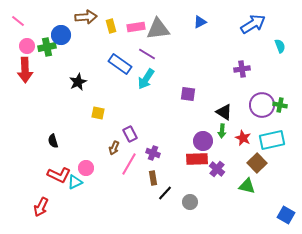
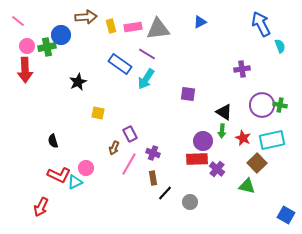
blue arrow at (253, 24): moved 8 px right; rotated 85 degrees counterclockwise
pink rectangle at (136, 27): moved 3 px left
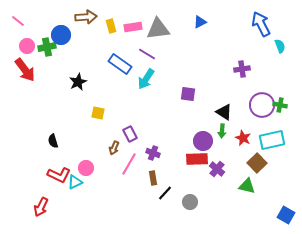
red arrow at (25, 70): rotated 35 degrees counterclockwise
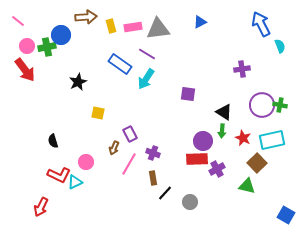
pink circle at (86, 168): moved 6 px up
purple cross at (217, 169): rotated 21 degrees clockwise
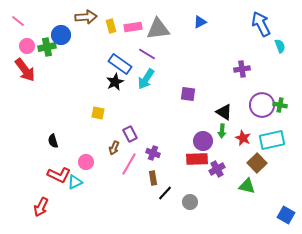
black star at (78, 82): moved 37 px right
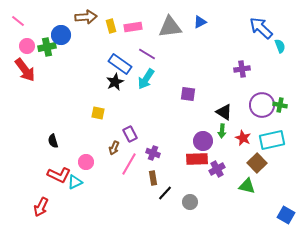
blue arrow at (261, 24): moved 4 px down; rotated 20 degrees counterclockwise
gray triangle at (158, 29): moved 12 px right, 2 px up
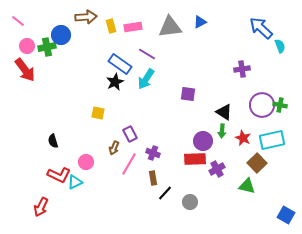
red rectangle at (197, 159): moved 2 px left
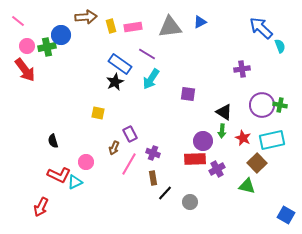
cyan arrow at (146, 79): moved 5 px right
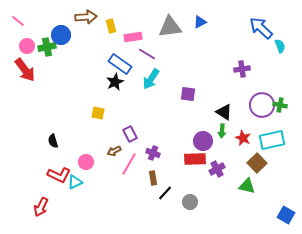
pink rectangle at (133, 27): moved 10 px down
brown arrow at (114, 148): moved 3 px down; rotated 40 degrees clockwise
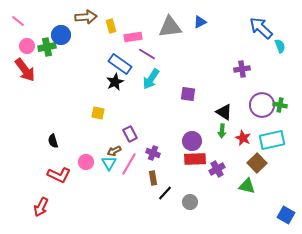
purple circle at (203, 141): moved 11 px left
cyan triangle at (75, 182): moved 34 px right, 19 px up; rotated 35 degrees counterclockwise
